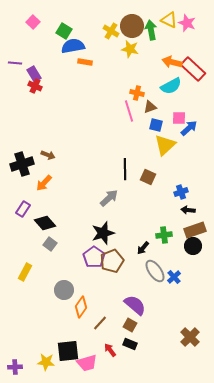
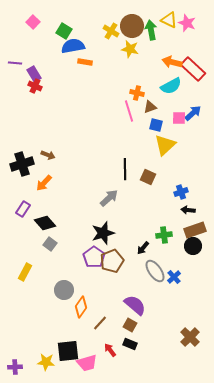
blue arrow at (189, 128): moved 4 px right, 15 px up
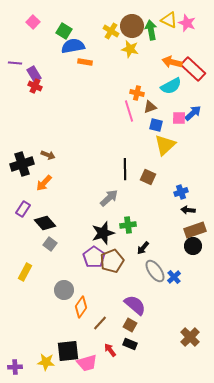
green cross at (164, 235): moved 36 px left, 10 px up
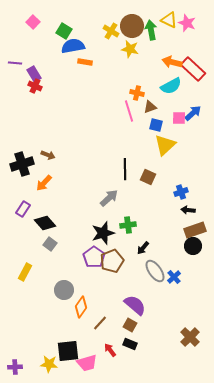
yellow star at (46, 362): moved 3 px right, 2 px down
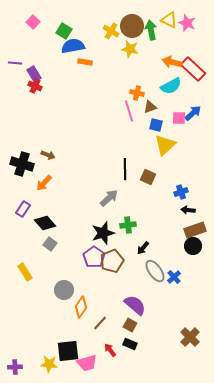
black cross at (22, 164): rotated 35 degrees clockwise
yellow rectangle at (25, 272): rotated 60 degrees counterclockwise
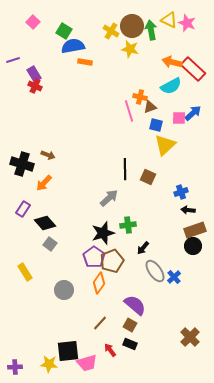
purple line at (15, 63): moved 2 px left, 3 px up; rotated 24 degrees counterclockwise
orange cross at (137, 93): moved 3 px right, 4 px down
orange diamond at (81, 307): moved 18 px right, 24 px up
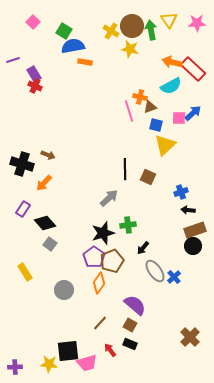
yellow triangle at (169, 20): rotated 30 degrees clockwise
pink star at (187, 23): moved 10 px right; rotated 24 degrees counterclockwise
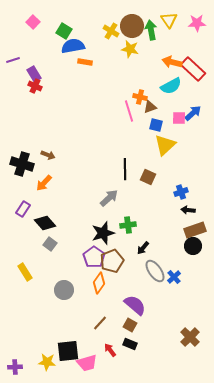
yellow star at (49, 364): moved 2 px left, 2 px up
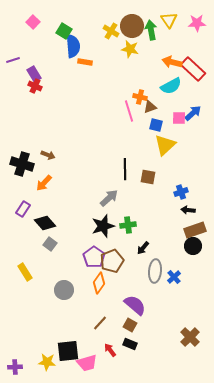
blue semicircle at (73, 46): rotated 95 degrees clockwise
brown square at (148, 177): rotated 14 degrees counterclockwise
black star at (103, 233): moved 7 px up
gray ellipse at (155, 271): rotated 40 degrees clockwise
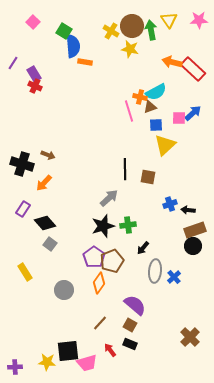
pink star at (197, 23): moved 2 px right, 3 px up
purple line at (13, 60): moved 3 px down; rotated 40 degrees counterclockwise
cyan semicircle at (171, 86): moved 15 px left, 6 px down
blue square at (156, 125): rotated 16 degrees counterclockwise
blue cross at (181, 192): moved 11 px left, 12 px down
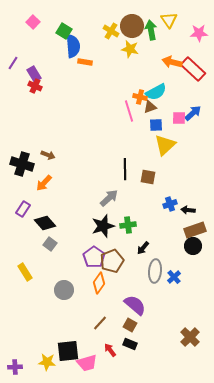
pink star at (199, 20): moved 13 px down
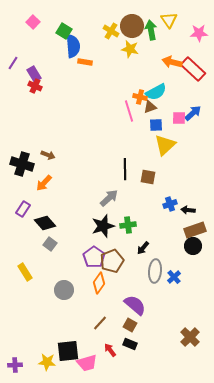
purple cross at (15, 367): moved 2 px up
